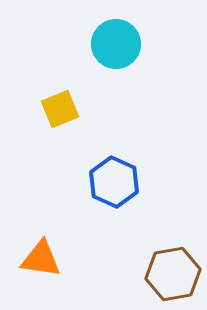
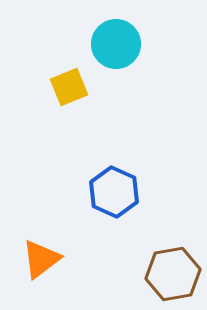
yellow square: moved 9 px right, 22 px up
blue hexagon: moved 10 px down
orange triangle: rotated 45 degrees counterclockwise
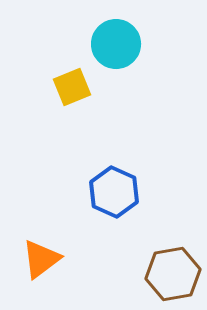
yellow square: moved 3 px right
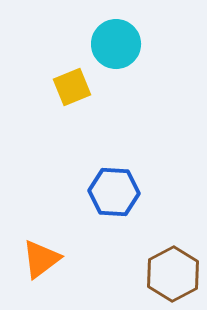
blue hexagon: rotated 21 degrees counterclockwise
brown hexagon: rotated 18 degrees counterclockwise
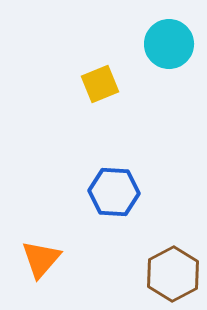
cyan circle: moved 53 px right
yellow square: moved 28 px right, 3 px up
orange triangle: rotated 12 degrees counterclockwise
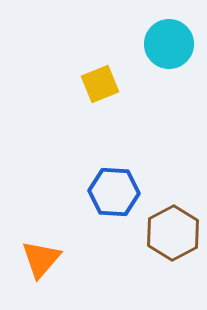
brown hexagon: moved 41 px up
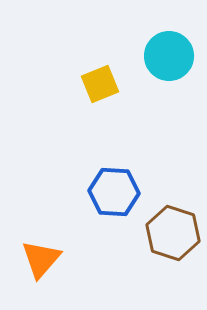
cyan circle: moved 12 px down
brown hexagon: rotated 14 degrees counterclockwise
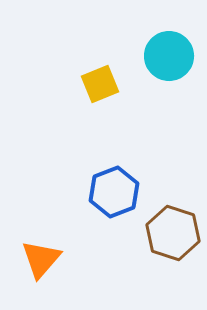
blue hexagon: rotated 24 degrees counterclockwise
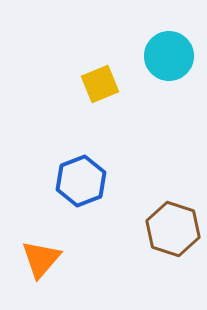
blue hexagon: moved 33 px left, 11 px up
brown hexagon: moved 4 px up
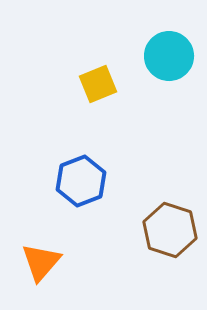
yellow square: moved 2 px left
brown hexagon: moved 3 px left, 1 px down
orange triangle: moved 3 px down
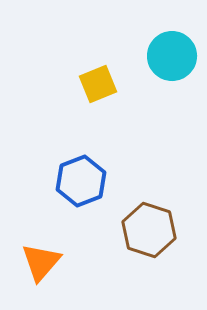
cyan circle: moved 3 px right
brown hexagon: moved 21 px left
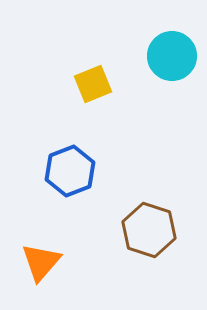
yellow square: moved 5 px left
blue hexagon: moved 11 px left, 10 px up
